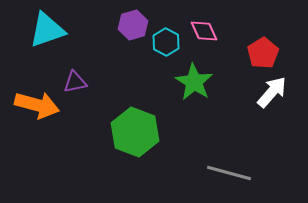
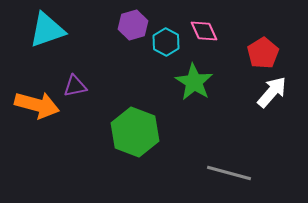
purple triangle: moved 4 px down
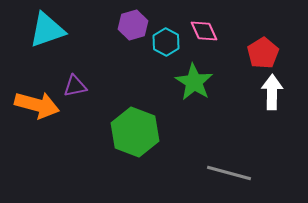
white arrow: rotated 40 degrees counterclockwise
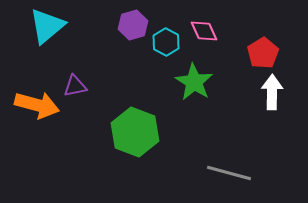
cyan triangle: moved 4 px up; rotated 21 degrees counterclockwise
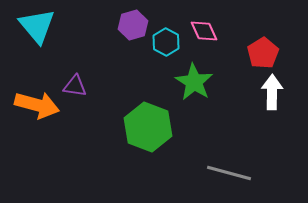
cyan triangle: moved 10 px left; rotated 30 degrees counterclockwise
purple triangle: rotated 20 degrees clockwise
green hexagon: moved 13 px right, 5 px up
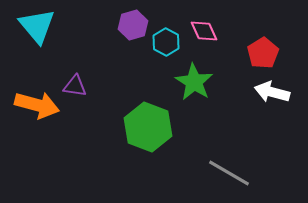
white arrow: rotated 76 degrees counterclockwise
gray line: rotated 15 degrees clockwise
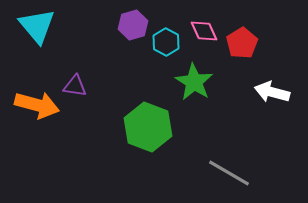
red pentagon: moved 21 px left, 10 px up
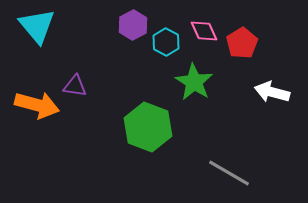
purple hexagon: rotated 12 degrees counterclockwise
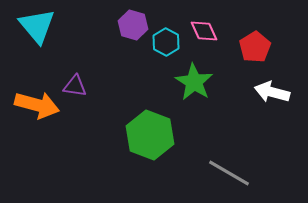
purple hexagon: rotated 16 degrees counterclockwise
red pentagon: moved 13 px right, 4 px down
green hexagon: moved 2 px right, 8 px down
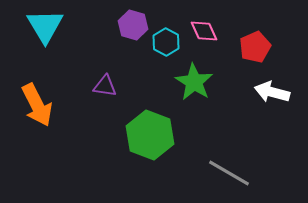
cyan triangle: moved 8 px right; rotated 9 degrees clockwise
red pentagon: rotated 8 degrees clockwise
purple triangle: moved 30 px right
orange arrow: rotated 48 degrees clockwise
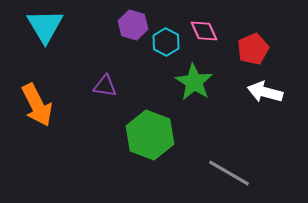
red pentagon: moved 2 px left, 2 px down
white arrow: moved 7 px left
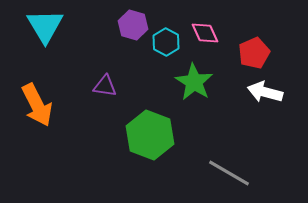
pink diamond: moved 1 px right, 2 px down
red pentagon: moved 1 px right, 4 px down
